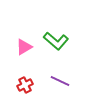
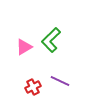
green L-shape: moved 5 px left, 1 px up; rotated 95 degrees clockwise
red cross: moved 8 px right, 2 px down
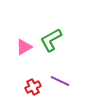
green L-shape: rotated 15 degrees clockwise
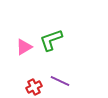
green L-shape: rotated 10 degrees clockwise
red cross: moved 1 px right
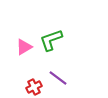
purple line: moved 2 px left, 3 px up; rotated 12 degrees clockwise
